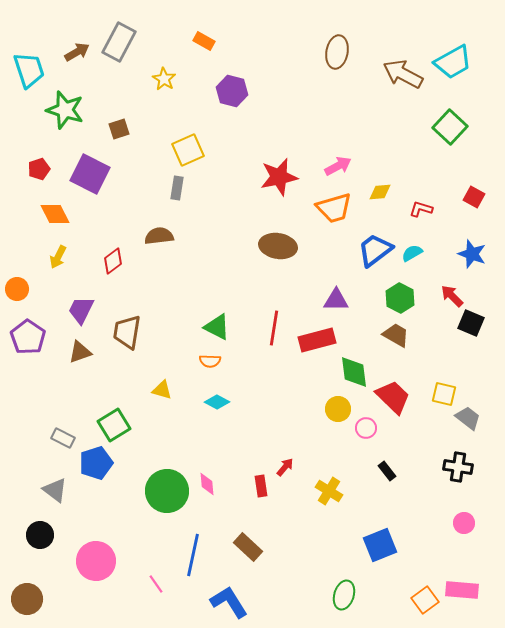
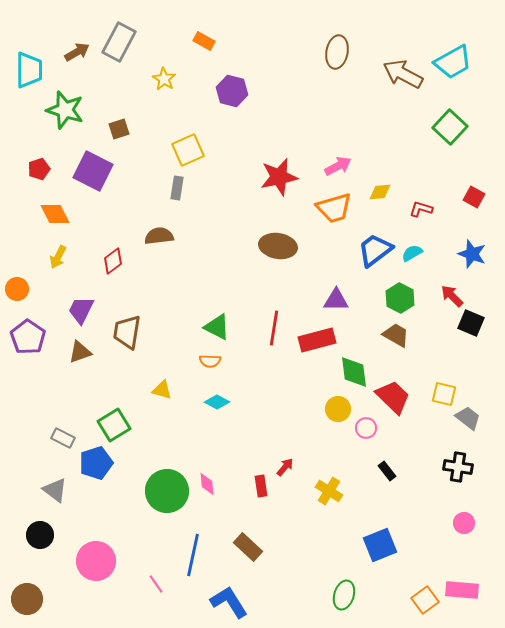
cyan trapezoid at (29, 70): rotated 18 degrees clockwise
purple square at (90, 174): moved 3 px right, 3 px up
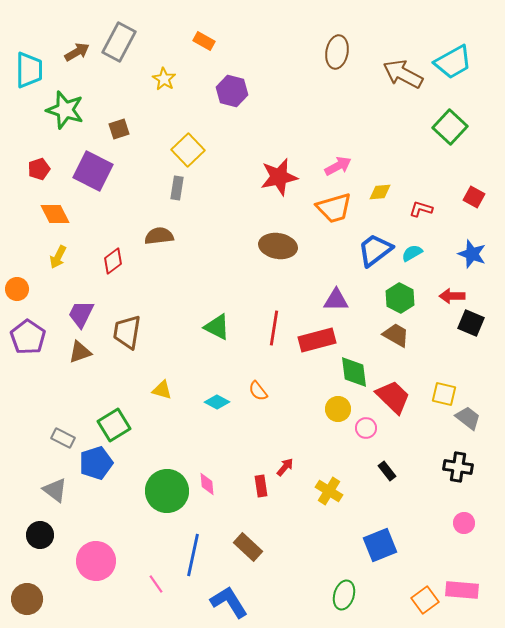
yellow square at (188, 150): rotated 20 degrees counterclockwise
red arrow at (452, 296): rotated 45 degrees counterclockwise
purple trapezoid at (81, 310): moved 4 px down
orange semicircle at (210, 361): moved 48 px right, 30 px down; rotated 50 degrees clockwise
